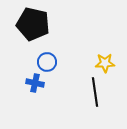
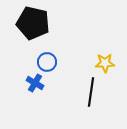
black pentagon: moved 1 px up
blue cross: rotated 18 degrees clockwise
black line: moved 4 px left; rotated 16 degrees clockwise
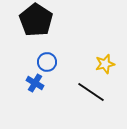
black pentagon: moved 3 px right, 3 px up; rotated 20 degrees clockwise
yellow star: moved 1 px down; rotated 12 degrees counterclockwise
black line: rotated 64 degrees counterclockwise
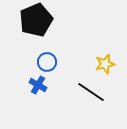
black pentagon: rotated 16 degrees clockwise
blue cross: moved 3 px right, 2 px down
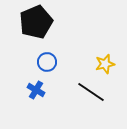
black pentagon: moved 2 px down
blue cross: moved 2 px left, 5 px down
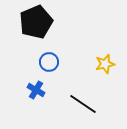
blue circle: moved 2 px right
black line: moved 8 px left, 12 px down
